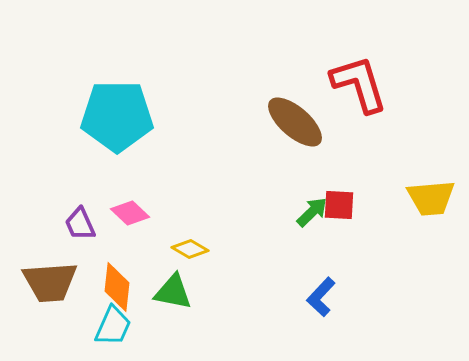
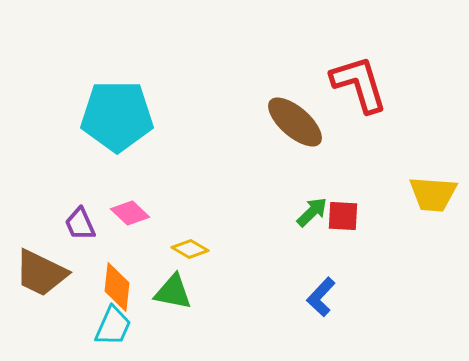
yellow trapezoid: moved 2 px right, 4 px up; rotated 9 degrees clockwise
red square: moved 4 px right, 11 px down
brown trapezoid: moved 9 px left, 9 px up; rotated 30 degrees clockwise
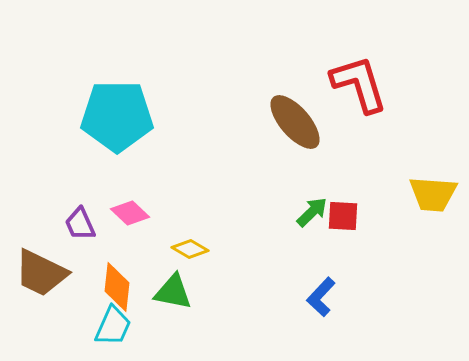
brown ellipse: rotated 8 degrees clockwise
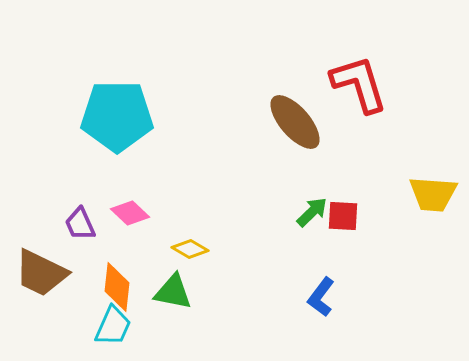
blue L-shape: rotated 6 degrees counterclockwise
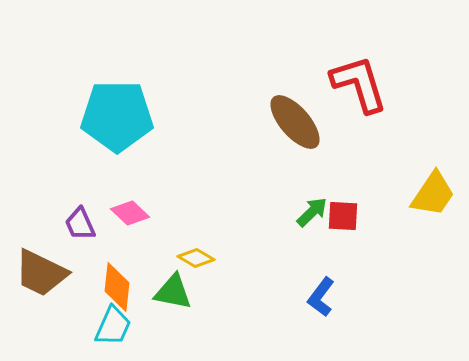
yellow trapezoid: rotated 60 degrees counterclockwise
yellow diamond: moved 6 px right, 9 px down
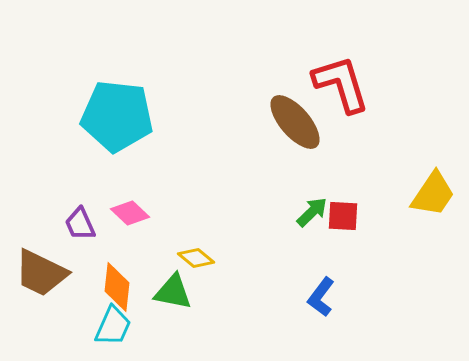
red L-shape: moved 18 px left
cyan pentagon: rotated 6 degrees clockwise
yellow diamond: rotated 9 degrees clockwise
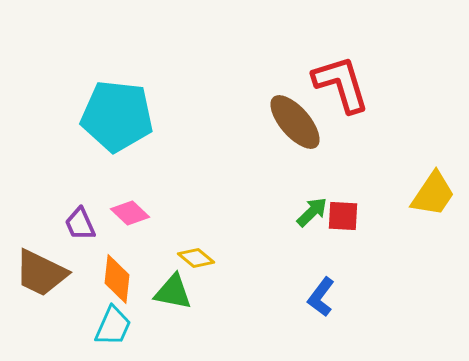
orange diamond: moved 8 px up
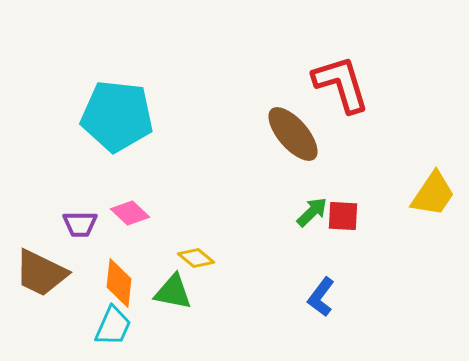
brown ellipse: moved 2 px left, 12 px down
purple trapezoid: rotated 66 degrees counterclockwise
orange diamond: moved 2 px right, 4 px down
